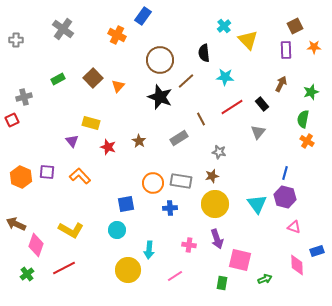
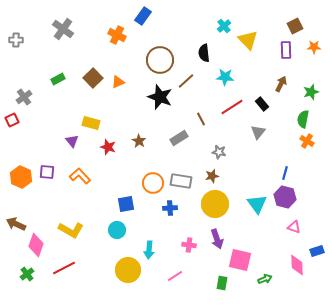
orange triangle at (118, 86): moved 4 px up; rotated 24 degrees clockwise
gray cross at (24, 97): rotated 21 degrees counterclockwise
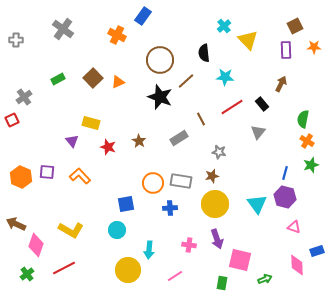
green star at (311, 92): moved 73 px down
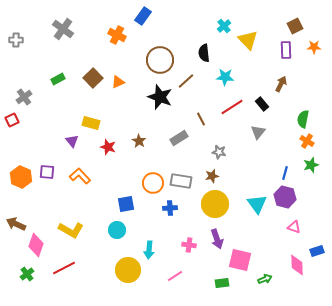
green rectangle at (222, 283): rotated 72 degrees clockwise
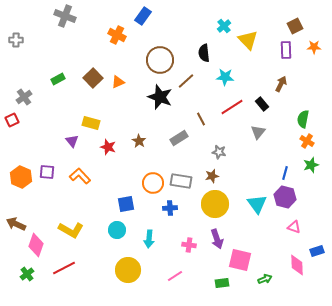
gray cross at (63, 29): moved 2 px right, 13 px up; rotated 15 degrees counterclockwise
cyan arrow at (149, 250): moved 11 px up
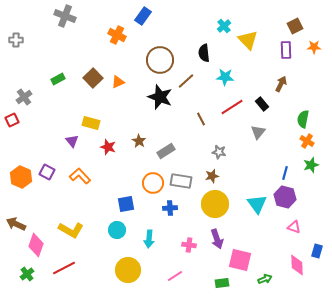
gray rectangle at (179, 138): moved 13 px left, 13 px down
purple square at (47, 172): rotated 21 degrees clockwise
blue rectangle at (317, 251): rotated 56 degrees counterclockwise
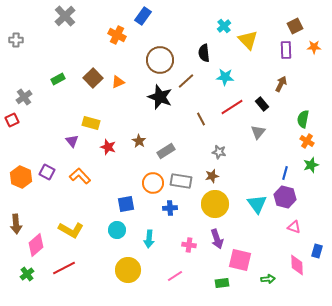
gray cross at (65, 16): rotated 25 degrees clockwise
brown arrow at (16, 224): rotated 120 degrees counterclockwise
pink diamond at (36, 245): rotated 30 degrees clockwise
green arrow at (265, 279): moved 3 px right; rotated 16 degrees clockwise
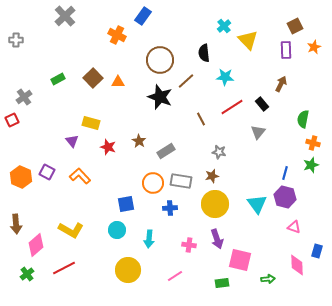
orange star at (314, 47): rotated 24 degrees counterclockwise
orange triangle at (118, 82): rotated 24 degrees clockwise
orange cross at (307, 141): moved 6 px right, 2 px down; rotated 16 degrees counterclockwise
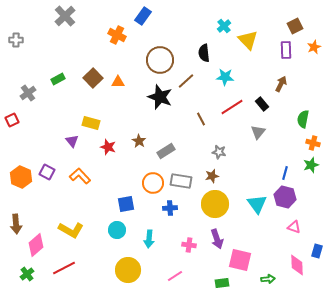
gray cross at (24, 97): moved 4 px right, 4 px up
